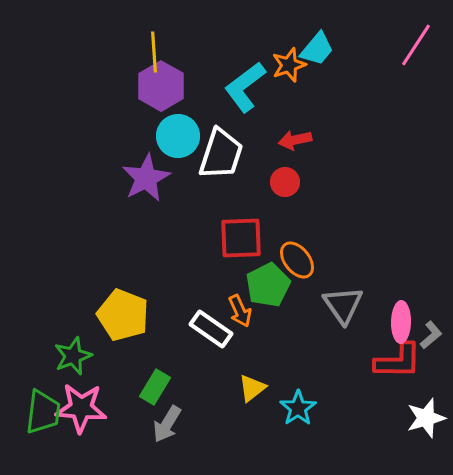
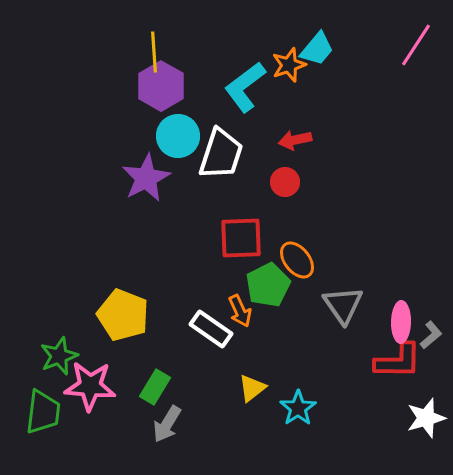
green star: moved 14 px left
pink star: moved 9 px right, 22 px up
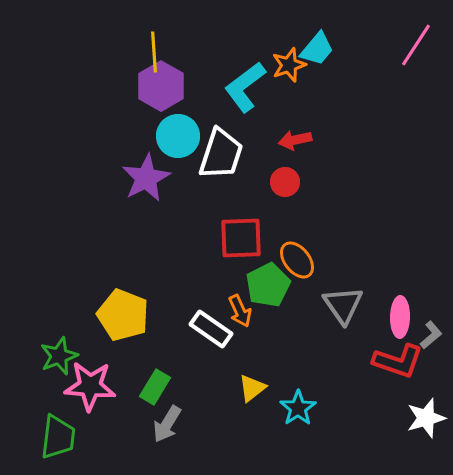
pink ellipse: moved 1 px left, 5 px up
red L-shape: rotated 18 degrees clockwise
green trapezoid: moved 15 px right, 25 px down
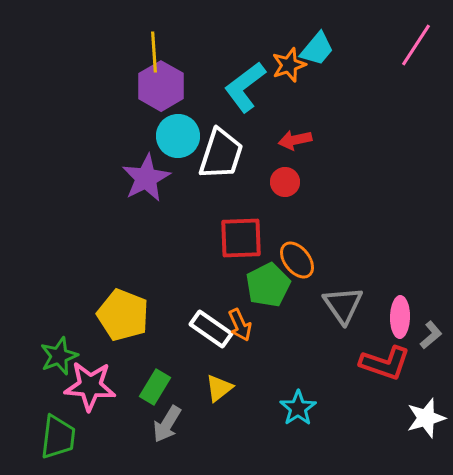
orange arrow: moved 14 px down
red L-shape: moved 13 px left, 2 px down
yellow triangle: moved 33 px left
